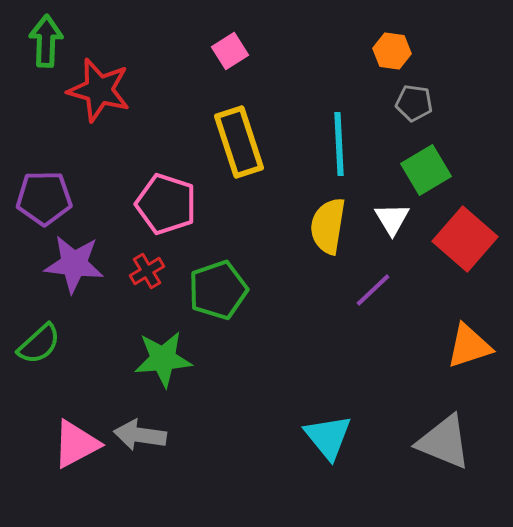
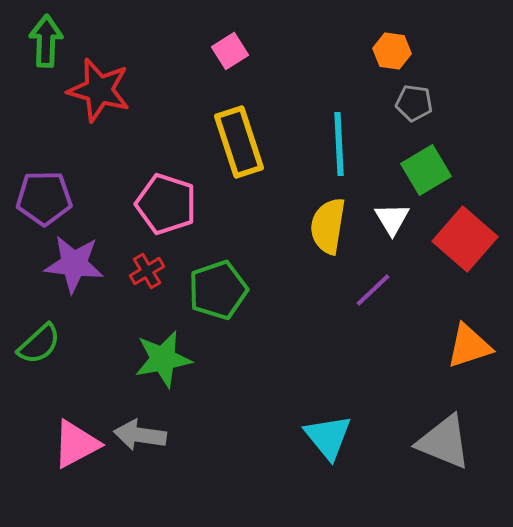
green star: rotated 6 degrees counterclockwise
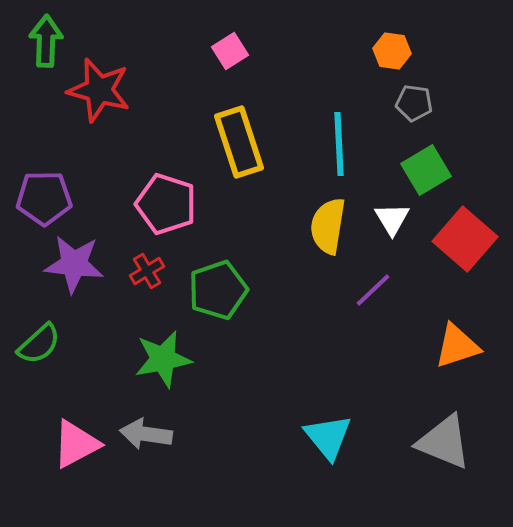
orange triangle: moved 12 px left
gray arrow: moved 6 px right, 1 px up
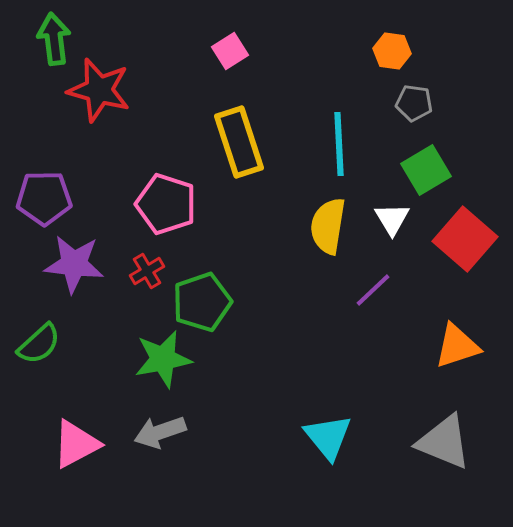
green arrow: moved 8 px right, 2 px up; rotated 9 degrees counterclockwise
green pentagon: moved 16 px left, 12 px down
gray arrow: moved 14 px right, 2 px up; rotated 27 degrees counterclockwise
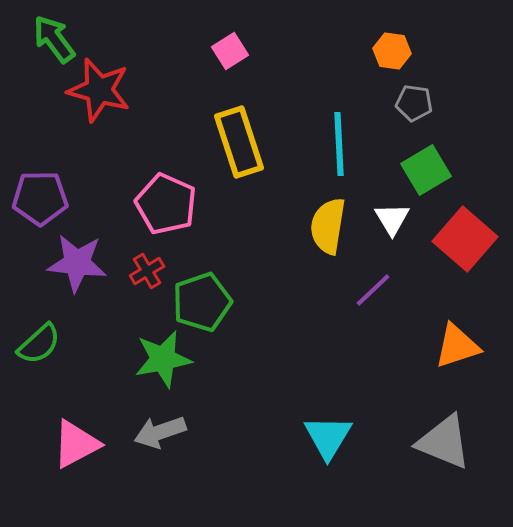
green arrow: rotated 30 degrees counterclockwise
purple pentagon: moved 4 px left
pink pentagon: rotated 6 degrees clockwise
purple star: moved 3 px right, 1 px up
cyan triangle: rotated 10 degrees clockwise
